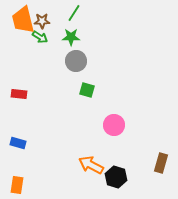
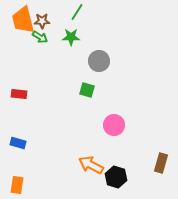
green line: moved 3 px right, 1 px up
gray circle: moved 23 px right
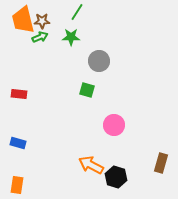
green arrow: rotated 56 degrees counterclockwise
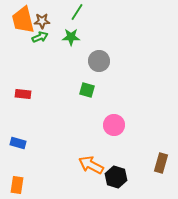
red rectangle: moved 4 px right
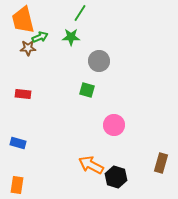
green line: moved 3 px right, 1 px down
brown star: moved 14 px left, 27 px down
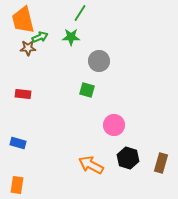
black hexagon: moved 12 px right, 19 px up
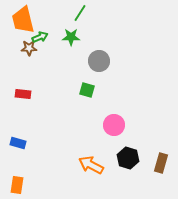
brown star: moved 1 px right
